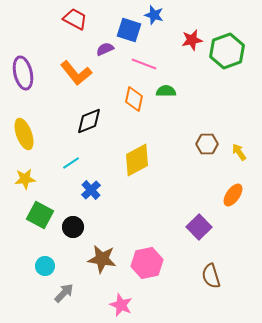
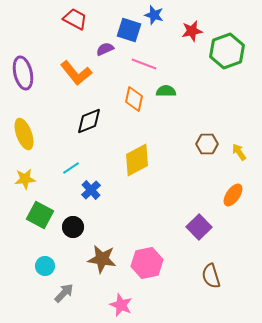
red star: moved 9 px up
cyan line: moved 5 px down
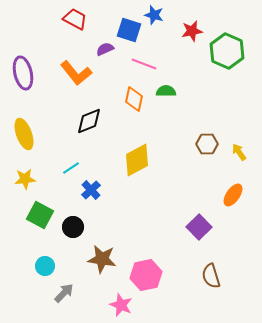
green hexagon: rotated 16 degrees counterclockwise
pink hexagon: moved 1 px left, 12 px down
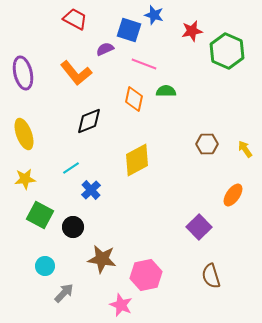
yellow arrow: moved 6 px right, 3 px up
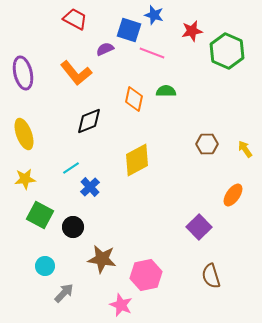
pink line: moved 8 px right, 11 px up
blue cross: moved 1 px left, 3 px up
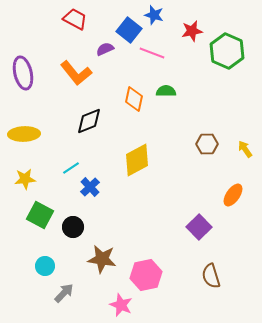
blue square: rotated 20 degrees clockwise
yellow ellipse: rotated 72 degrees counterclockwise
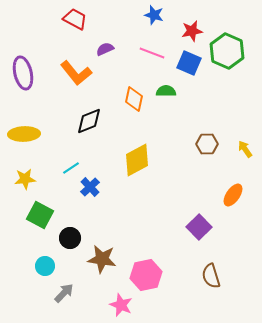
blue square: moved 60 px right, 33 px down; rotated 15 degrees counterclockwise
black circle: moved 3 px left, 11 px down
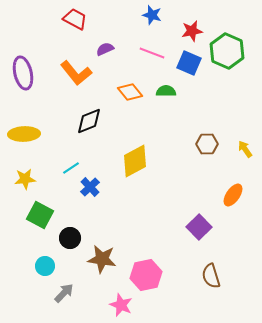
blue star: moved 2 px left
orange diamond: moved 4 px left, 7 px up; rotated 50 degrees counterclockwise
yellow diamond: moved 2 px left, 1 px down
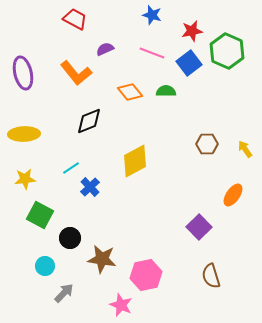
blue square: rotated 30 degrees clockwise
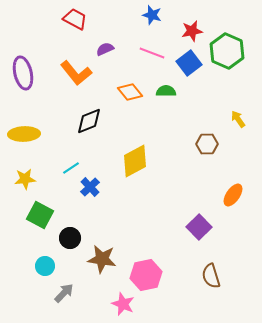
yellow arrow: moved 7 px left, 30 px up
pink star: moved 2 px right, 1 px up
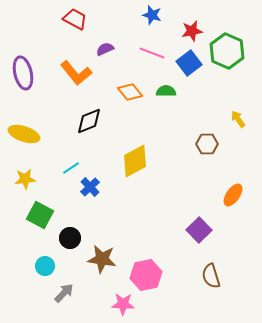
yellow ellipse: rotated 20 degrees clockwise
purple square: moved 3 px down
pink star: rotated 20 degrees counterclockwise
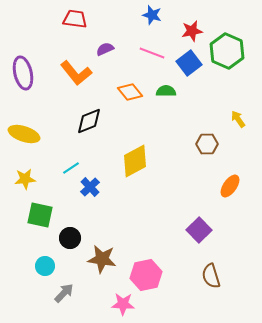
red trapezoid: rotated 20 degrees counterclockwise
orange ellipse: moved 3 px left, 9 px up
green square: rotated 16 degrees counterclockwise
